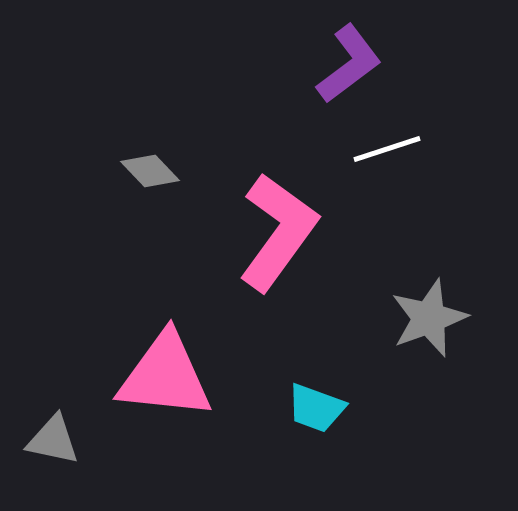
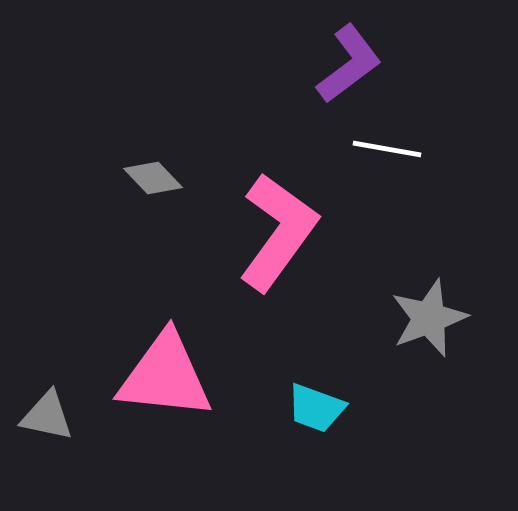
white line: rotated 28 degrees clockwise
gray diamond: moved 3 px right, 7 px down
gray triangle: moved 6 px left, 24 px up
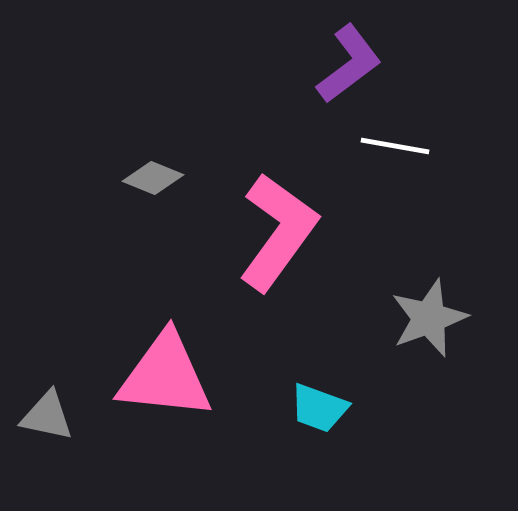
white line: moved 8 px right, 3 px up
gray diamond: rotated 24 degrees counterclockwise
cyan trapezoid: moved 3 px right
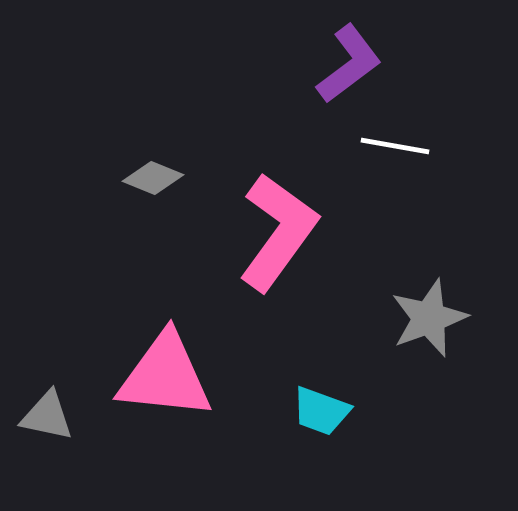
cyan trapezoid: moved 2 px right, 3 px down
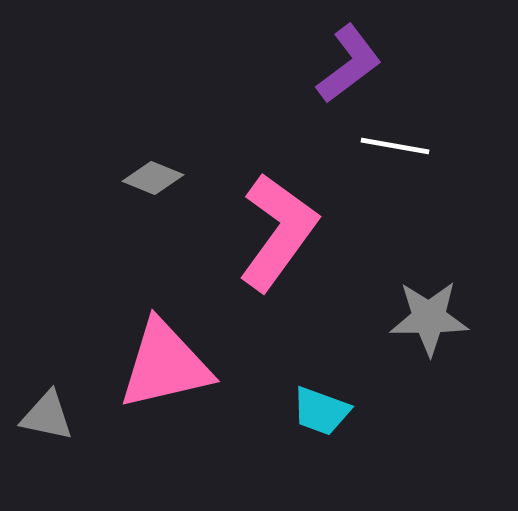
gray star: rotated 20 degrees clockwise
pink triangle: moved 11 px up; rotated 19 degrees counterclockwise
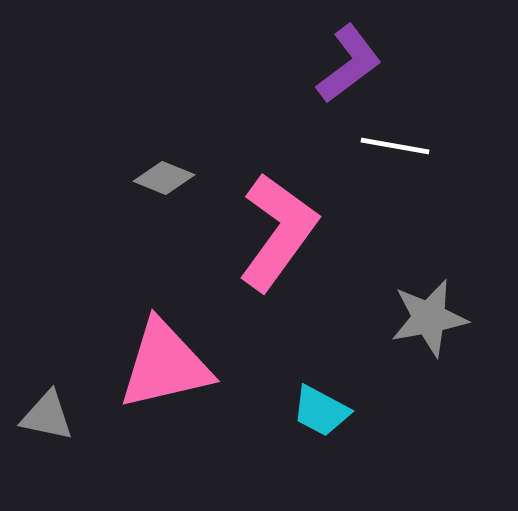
gray diamond: moved 11 px right
gray star: rotated 10 degrees counterclockwise
cyan trapezoid: rotated 8 degrees clockwise
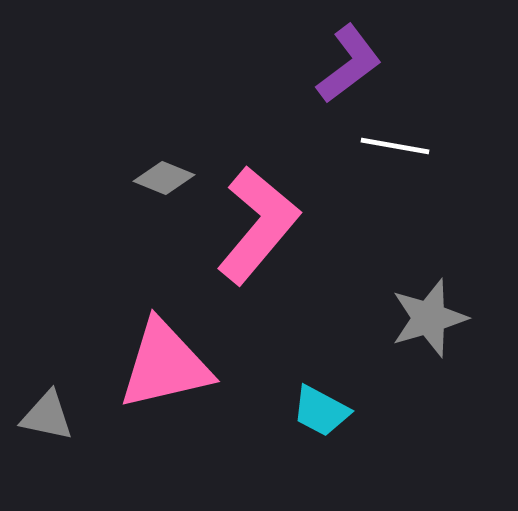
pink L-shape: moved 20 px left, 7 px up; rotated 4 degrees clockwise
gray star: rotated 6 degrees counterclockwise
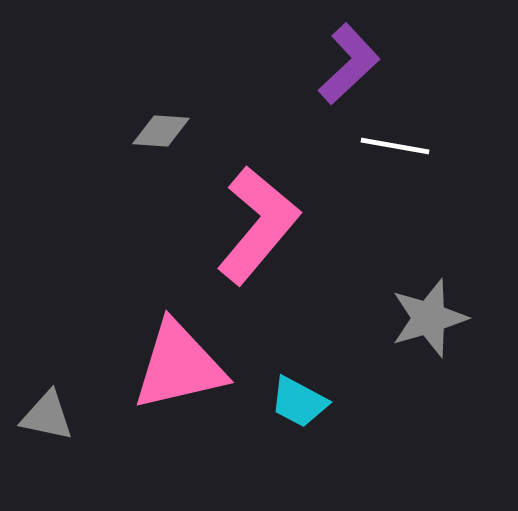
purple L-shape: rotated 6 degrees counterclockwise
gray diamond: moved 3 px left, 47 px up; rotated 18 degrees counterclockwise
pink triangle: moved 14 px right, 1 px down
cyan trapezoid: moved 22 px left, 9 px up
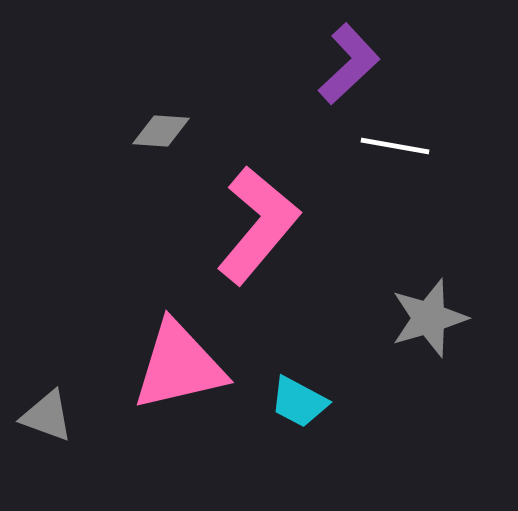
gray triangle: rotated 8 degrees clockwise
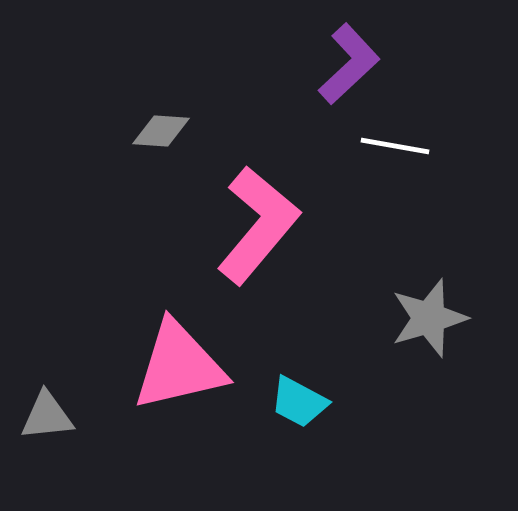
gray triangle: rotated 26 degrees counterclockwise
